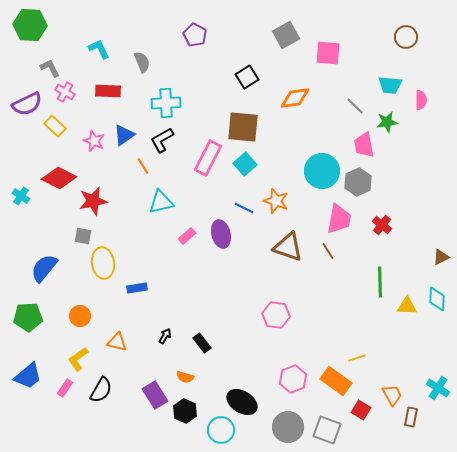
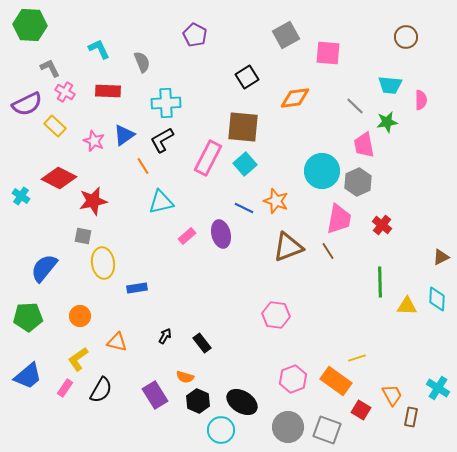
brown triangle at (288, 247): rotated 40 degrees counterclockwise
black hexagon at (185, 411): moved 13 px right, 10 px up
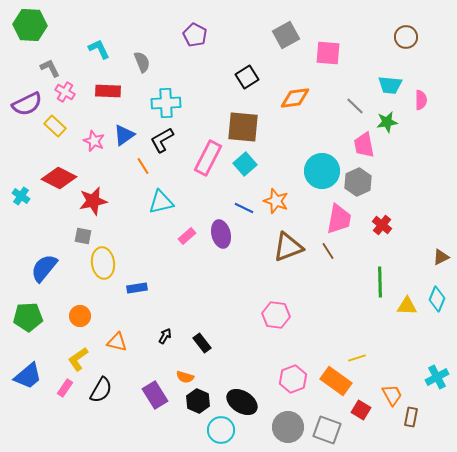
cyan diamond at (437, 299): rotated 20 degrees clockwise
cyan cross at (438, 388): moved 1 px left, 11 px up; rotated 30 degrees clockwise
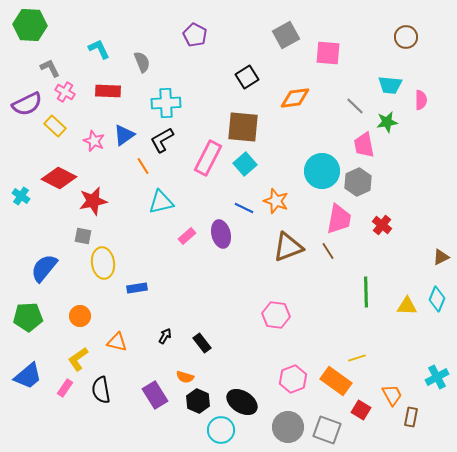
green line at (380, 282): moved 14 px left, 10 px down
black semicircle at (101, 390): rotated 140 degrees clockwise
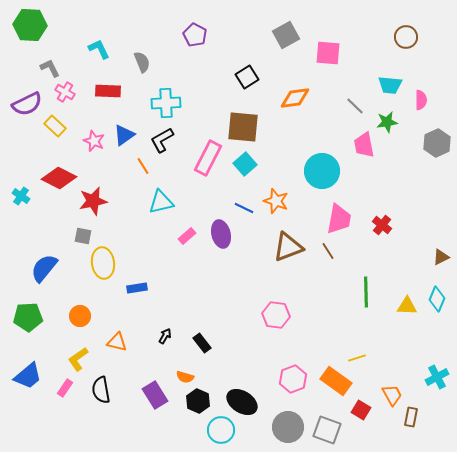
gray hexagon at (358, 182): moved 79 px right, 39 px up
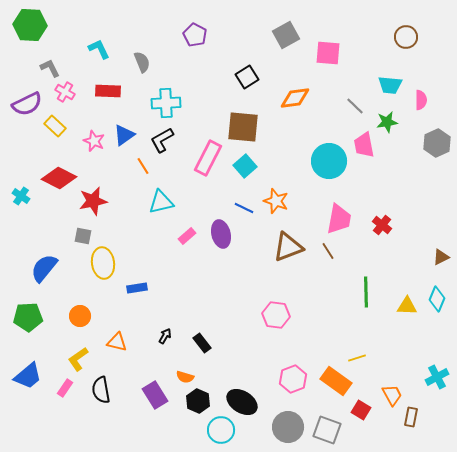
cyan square at (245, 164): moved 2 px down
cyan circle at (322, 171): moved 7 px right, 10 px up
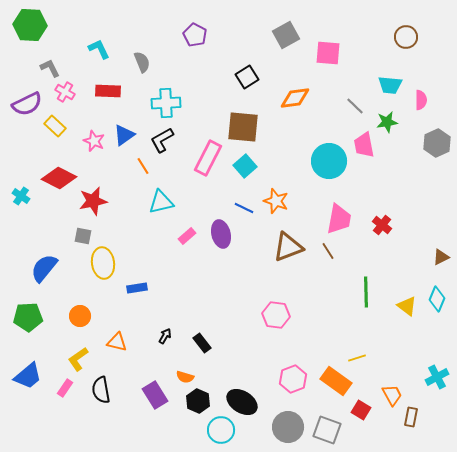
yellow triangle at (407, 306): rotated 35 degrees clockwise
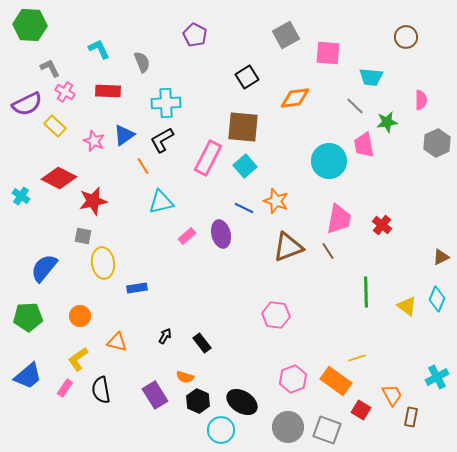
cyan trapezoid at (390, 85): moved 19 px left, 8 px up
